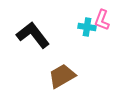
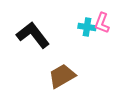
pink L-shape: moved 3 px down
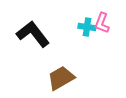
black L-shape: moved 1 px up
brown trapezoid: moved 1 px left, 2 px down
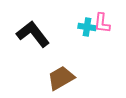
pink L-shape: rotated 15 degrees counterclockwise
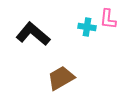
pink L-shape: moved 6 px right, 4 px up
black L-shape: rotated 12 degrees counterclockwise
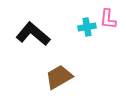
cyan cross: rotated 18 degrees counterclockwise
brown trapezoid: moved 2 px left, 1 px up
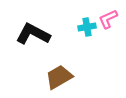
pink L-shape: rotated 60 degrees clockwise
black L-shape: rotated 12 degrees counterclockwise
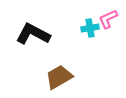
cyan cross: moved 3 px right, 1 px down
